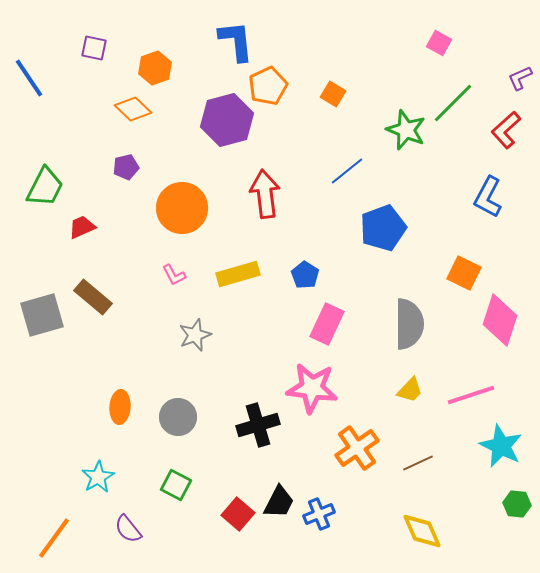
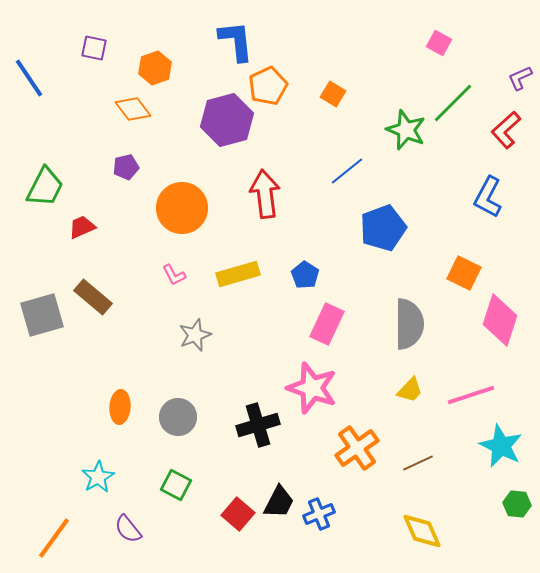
orange diamond at (133, 109): rotated 9 degrees clockwise
pink star at (312, 388): rotated 12 degrees clockwise
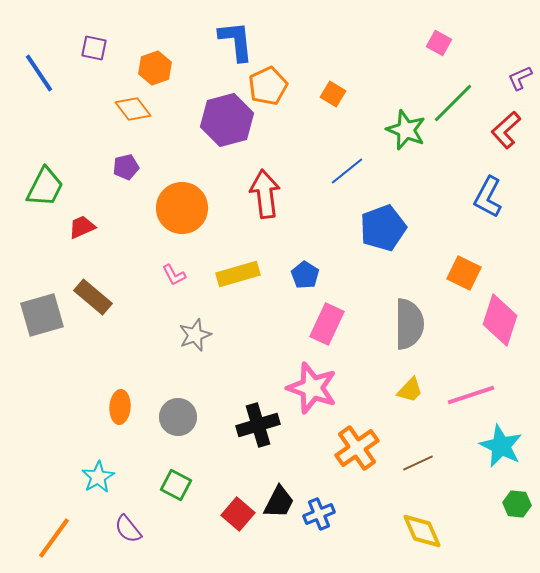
blue line at (29, 78): moved 10 px right, 5 px up
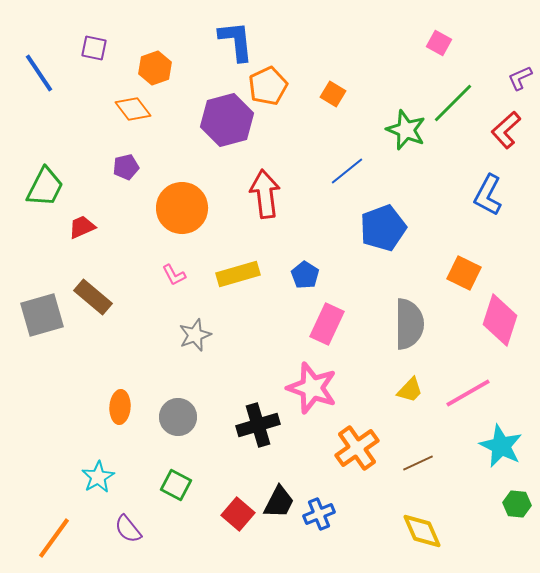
blue L-shape at (488, 197): moved 2 px up
pink line at (471, 395): moved 3 px left, 2 px up; rotated 12 degrees counterclockwise
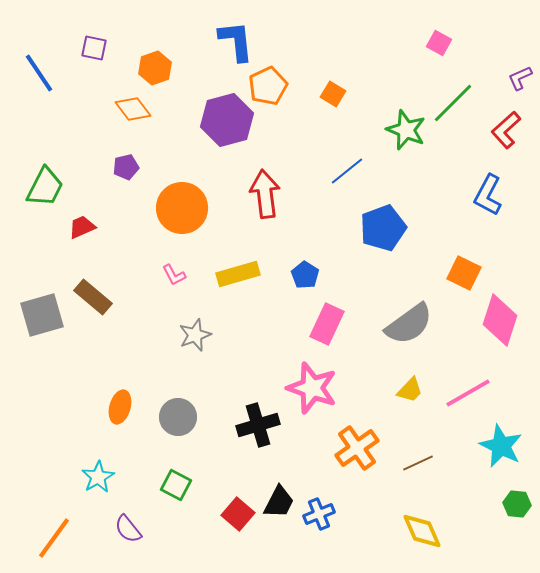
gray semicircle at (409, 324): rotated 54 degrees clockwise
orange ellipse at (120, 407): rotated 12 degrees clockwise
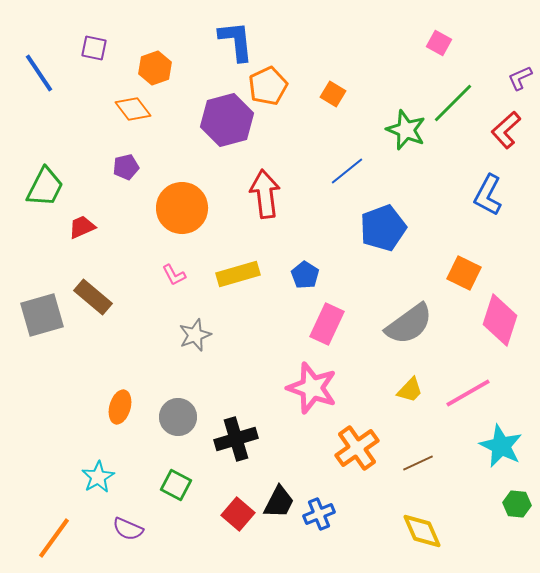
black cross at (258, 425): moved 22 px left, 14 px down
purple semicircle at (128, 529): rotated 28 degrees counterclockwise
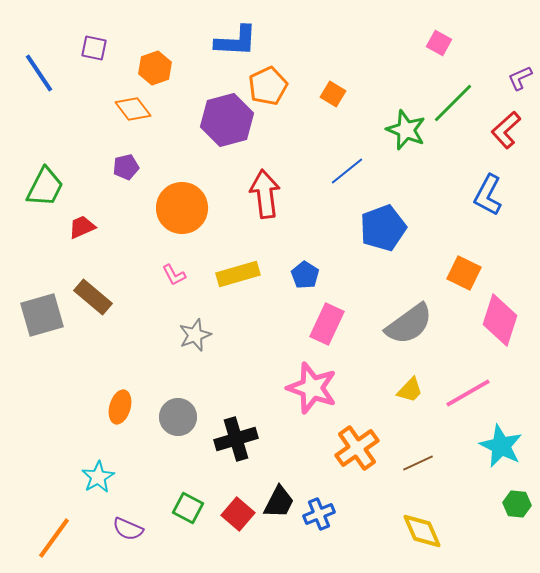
blue L-shape at (236, 41): rotated 99 degrees clockwise
green square at (176, 485): moved 12 px right, 23 px down
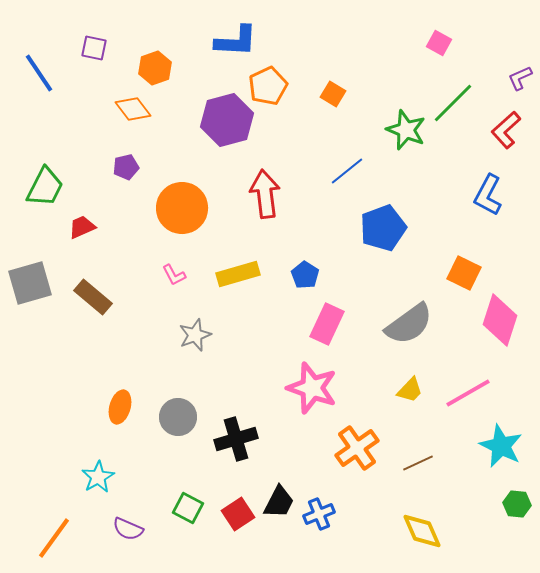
gray square at (42, 315): moved 12 px left, 32 px up
red square at (238, 514): rotated 16 degrees clockwise
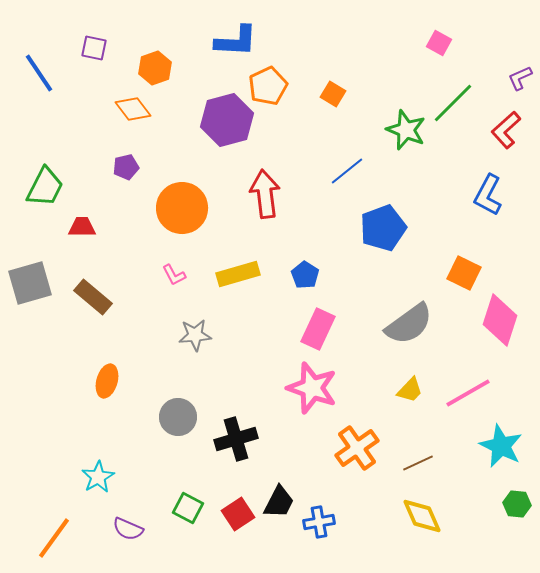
red trapezoid at (82, 227): rotated 24 degrees clockwise
pink rectangle at (327, 324): moved 9 px left, 5 px down
gray star at (195, 335): rotated 16 degrees clockwise
orange ellipse at (120, 407): moved 13 px left, 26 px up
blue cross at (319, 514): moved 8 px down; rotated 12 degrees clockwise
yellow diamond at (422, 531): moved 15 px up
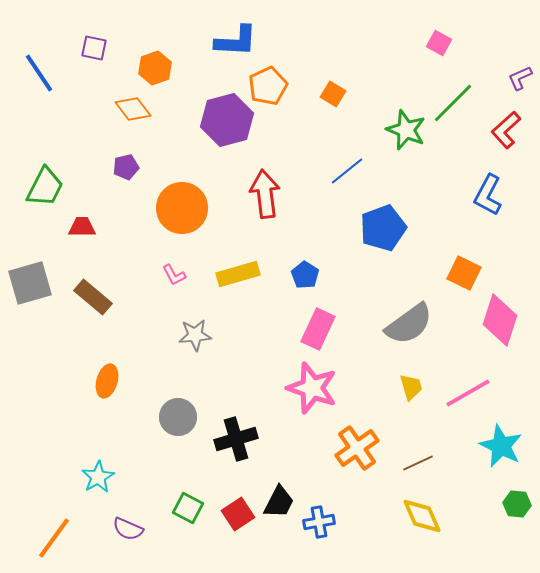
yellow trapezoid at (410, 390): moved 1 px right, 3 px up; rotated 60 degrees counterclockwise
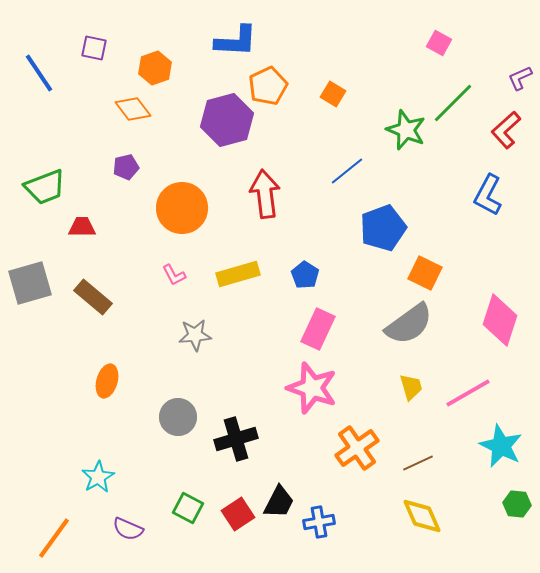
green trapezoid at (45, 187): rotated 42 degrees clockwise
orange square at (464, 273): moved 39 px left
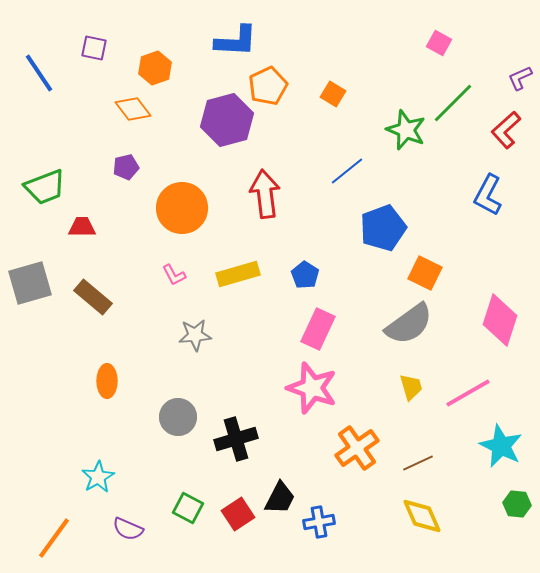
orange ellipse at (107, 381): rotated 16 degrees counterclockwise
black trapezoid at (279, 502): moved 1 px right, 4 px up
